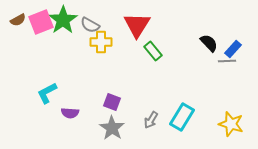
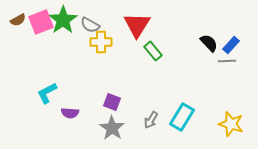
blue rectangle: moved 2 px left, 4 px up
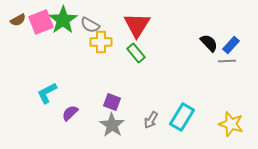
green rectangle: moved 17 px left, 2 px down
purple semicircle: rotated 132 degrees clockwise
gray star: moved 3 px up
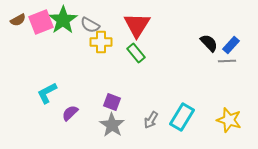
yellow star: moved 2 px left, 4 px up
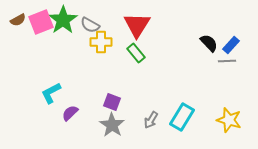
cyan L-shape: moved 4 px right
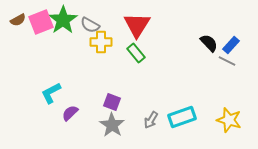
gray line: rotated 30 degrees clockwise
cyan rectangle: rotated 40 degrees clockwise
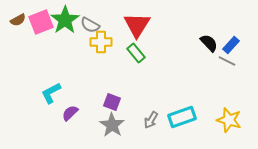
green star: moved 2 px right
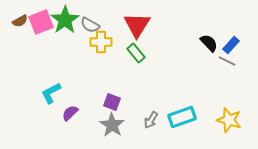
brown semicircle: moved 2 px right, 1 px down
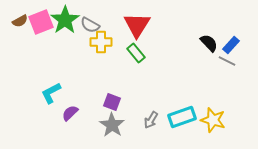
yellow star: moved 16 px left
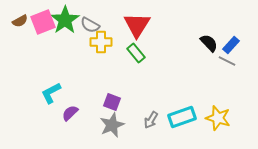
pink square: moved 2 px right
yellow star: moved 5 px right, 2 px up
gray star: rotated 15 degrees clockwise
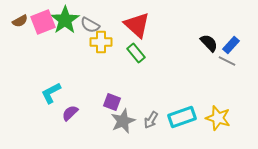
red triangle: rotated 20 degrees counterclockwise
gray star: moved 11 px right, 4 px up
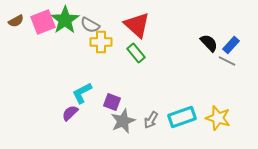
brown semicircle: moved 4 px left
cyan L-shape: moved 31 px right
